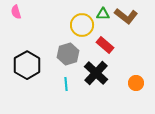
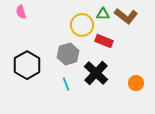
pink semicircle: moved 5 px right
red rectangle: moved 1 px left, 4 px up; rotated 18 degrees counterclockwise
cyan line: rotated 16 degrees counterclockwise
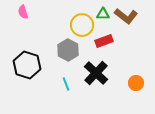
pink semicircle: moved 2 px right
red rectangle: rotated 42 degrees counterclockwise
gray hexagon: moved 4 px up; rotated 15 degrees counterclockwise
black hexagon: rotated 12 degrees counterclockwise
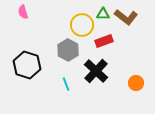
brown L-shape: moved 1 px down
black cross: moved 2 px up
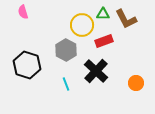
brown L-shape: moved 2 px down; rotated 25 degrees clockwise
gray hexagon: moved 2 px left
